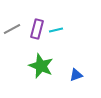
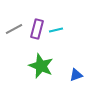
gray line: moved 2 px right
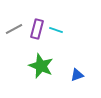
cyan line: rotated 32 degrees clockwise
blue triangle: moved 1 px right
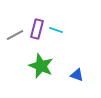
gray line: moved 1 px right, 6 px down
blue triangle: rotated 40 degrees clockwise
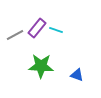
purple rectangle: moved 1 px up; rotated 24 degrees clockwise
green star: rotated 20 degrees counterclockwise
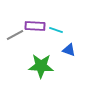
purple rectangle: moved 2 px left, 2 px up; rotated 54 degrees clockwise
blue triangle: moved 8 px left, 25 px up
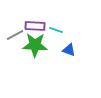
green star: moved 6 px left, 21 px up
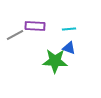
cyan line: moved 13 px right, 1 px up; rotated 24 degrees counterclockwise
green star: moved 20 px right, 16 px down
blue triangle: moved 2 px up
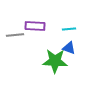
gray line: rotated 24 degrees clockwise
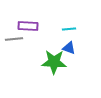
purple rectangle: moved 7 px left
gray line: moved 1 px left, 4 px down
green star: moved 1 px left, 1 px down
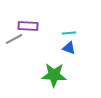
cyan line: moved 4 px down
gray line: rotated 24 degrees counterclockwise
green star: moved 13 px down
